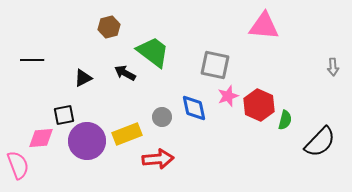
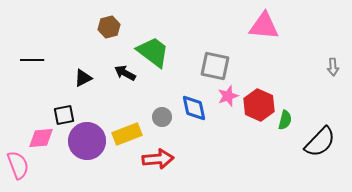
gray square: moved 1 px down
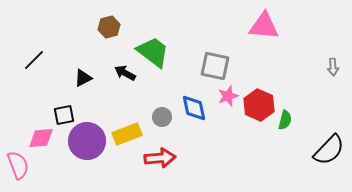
black line: moved 2 px right; rotated 45 degrees counterclockwise
black semicircle: moved 9 px right, 8 px down
red arrow: moved 2 px right, 1 px up
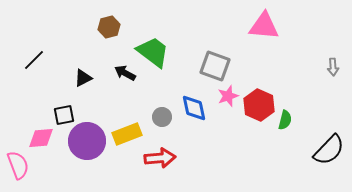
gray square: rotated 8 degrees clockwise
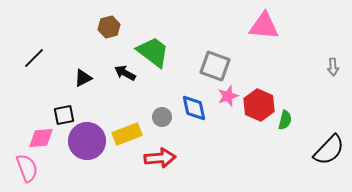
black line: moved 2 px up
pink semicircle: moved 9 px right, 3 px down
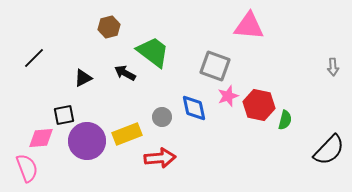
pink triangle: moved 15 px left
red hexagon: rotated 12 degrees counterclockwise
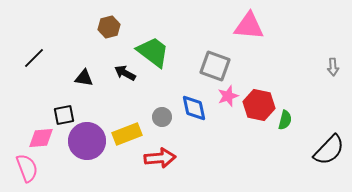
black triangle: moved 1 px right; rotated 36 degrees clockwise
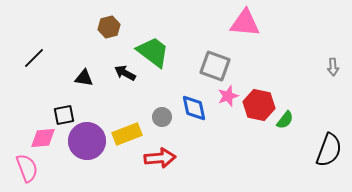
pink triangle: moved 4 px left, 3 px up
green semicircle: rotated 24 degrees clockwise
pink diamond: moved 2 px right
black semicircle: rotated 24 degrees counterclockwise
